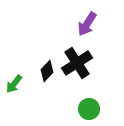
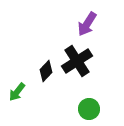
black cross: moved 2 px up
black diamond: moved 1 px left
green arrow: moved 3 px right, 8 px down
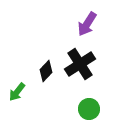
black cross: moved 3 px right, 3 px down
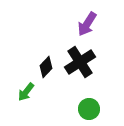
black cross: moved 2 px up
black diamond: moved 4 px up
green arrow: moved 9 px right
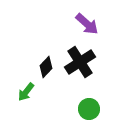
purple arrow: rotated 80 degrees counterclockwise
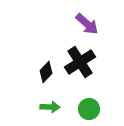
black diamond: moved 5 px down
green arrow: moved 24 px right, 15 px down; rotated 126 degrees counterclockwise
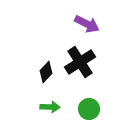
purple arrow: rotated 15 degrees counterclockwise
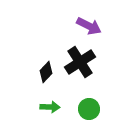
purple arrow: moved 2 px right, 2 px down
